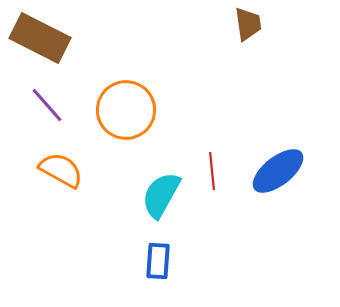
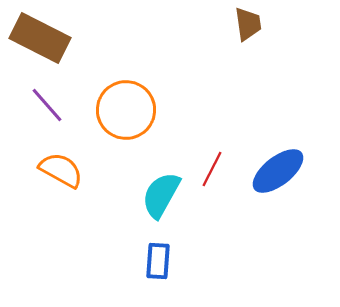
red line: moved 2 px up; rotated 33 degrees clockwise
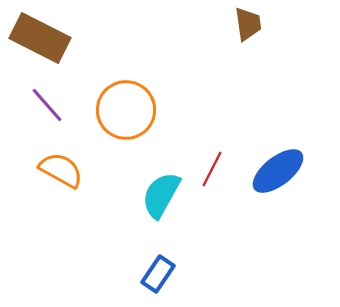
blue rectangle: moved 13 px down; rotated 30 degrees clockwise
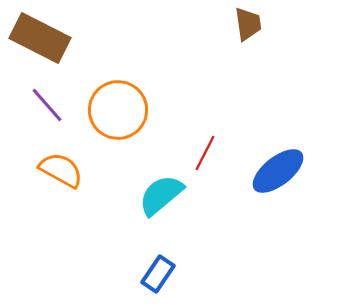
orange circle: moved 8 px left
red line: moved 7 px left, 16 px up
cyan semicircle: rotated 21 degrees clockwise
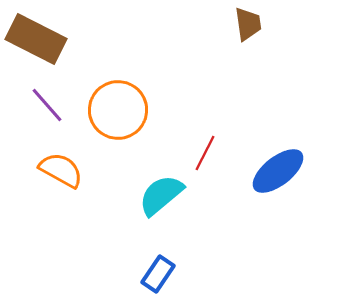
brown rectangle: moved 4 px left, 1 px down
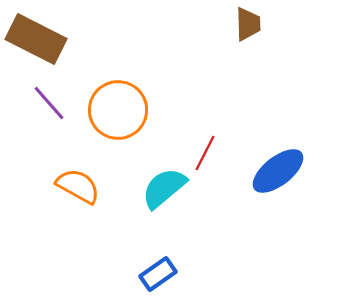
brown trapezoid: rotated 6 degrees clockwise
purple line: moved 2 px right, 2 px up
orange semicircle: moved 17 px right, 16 px down
cyan semicircle: moved 3 px right, 7 px up
blue rectangle: rotated 21 degrees clockwise
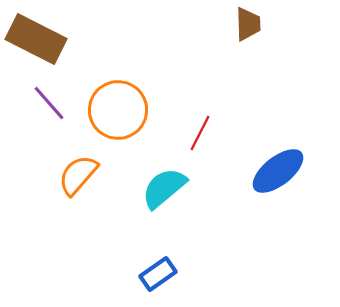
red line: moved 5 px left, 20 px up
orange semicircle: moved 11 px up; rotated 78 degrees counterclockwise
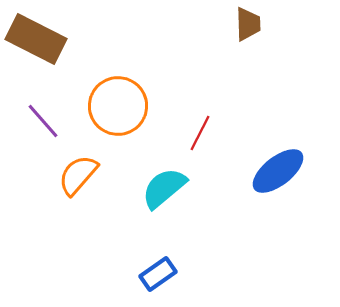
purple line: moved 6 px left, 18 px down
orange circle: moved 4 px up
